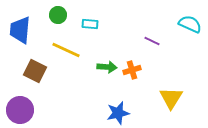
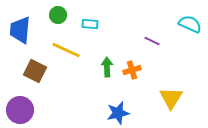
green arrow: rotated 96 degrees counterclockwise
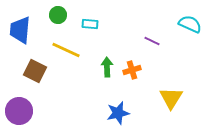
purple circle: moved 1 px left, 1 px down
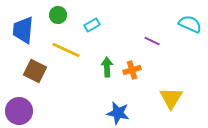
cyan rectangle: moved 2 px right, 1 px down; rotated 35 degrees counterclockwise
blue trapezoid: moved 3 px right
blue star: rotated 25 degrees clockwise
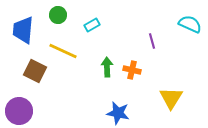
purple line: rotated 49 degrees clockwise
yellow line: moved 3 px left, 1 px down
orange cross: rotated 30 degrees clockwise
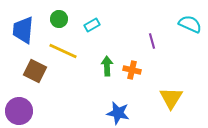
green circle: moved 1 px right, 4 px down
green arrow: moved 1 px up
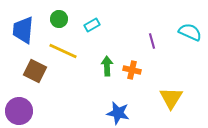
cyan semicircle: moved 8 px down
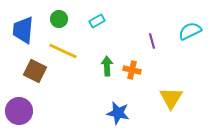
cyan rectangle: moved 5 px right, 4 px up
cyan semicircle: moved 1 px up; rotated 50 degrees counterclockwise
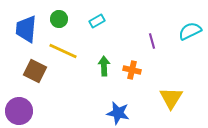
blue trapezoid: moved 3 px right, 1 px up
green arrow: moved 3 px left
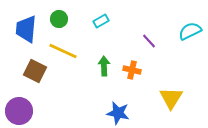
cyan rectangle: moved 4 px right
purple line: moved 3 px left; rotated 28 degrees counterclockwise
